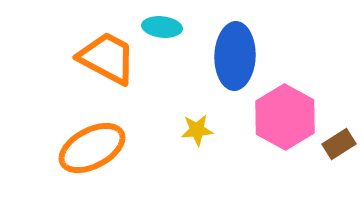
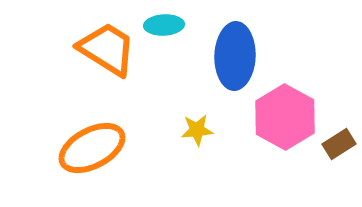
cyan ellipse: moved 2 px right, 2 px up; rotated 9 degrees counterclockwise
orange trapezoid: moved 9 px up; rotated 4 degrees clockwise
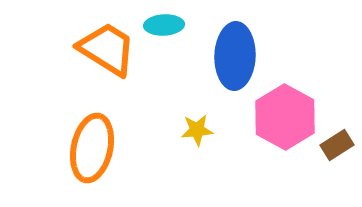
brown rectangle: moved 2 px left, 1 px down
orange ellipse: rotated 50 degrees counterclockwise
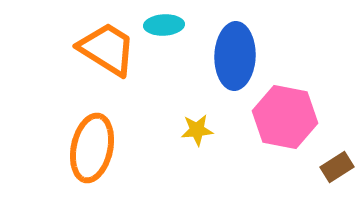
pink hexagon: rotated 18 degrees counterclockwise
brown rectangle: moved 22 px down
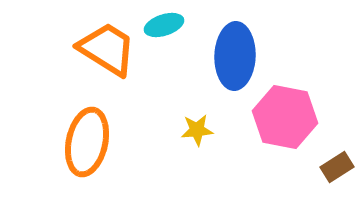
cyan ellipse: rotated 15 degrees counterclockwise
orange ellipse: moved 5 px left, 6 px up
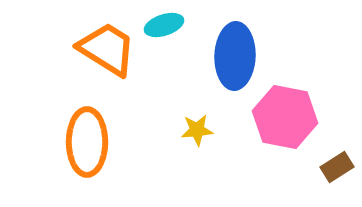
orange ellipse: rotated 12 degrees counterclockwise
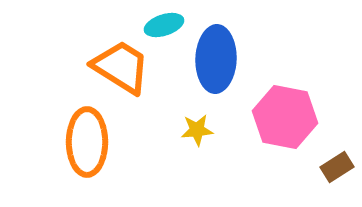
orange trapezoid: moved 14 px right, 18 px down
blue ellipse: moved 19 px left, 3 px down
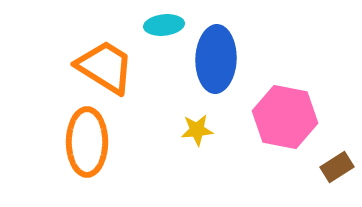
cyan ellipse: rotated 12 degrees clockwise
orange trapezoid: moved 16 px left
